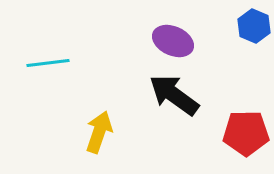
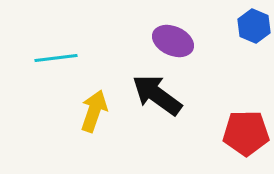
cyan line: moved 8 px right, 5 px up
black arrow: moved 17 px left
yellow arrow: moved 5 px left, 21 px up
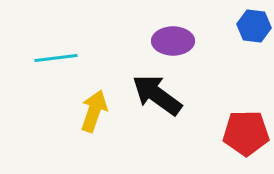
blue hexagon: rotated 16 degrees counterclockwise
purple ellipse: rotated 24 degrees counterclockwise
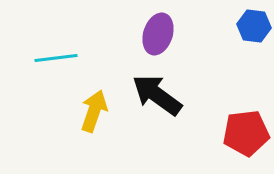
purple ellipse: moved 15 px left, 7 px up; rotated 72 degrees counterclockwise
red pentagon: rotated 6 degrees counterclockwise
